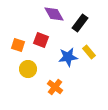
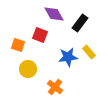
red square: moved 1 px left, 5 px up
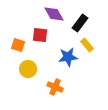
red square: rotated 14 degrees counterclockwise
yellow rectangle: moved 2 px left, 7 px up
orange cross: rotated 14 degrees counterclockwise
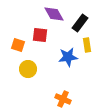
yellow rectangle: rotated 32 degrees clockwise
orange cross: moved 8 px right, 12 px down
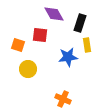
black rectangle: rotated 18 degrees counterclockwise
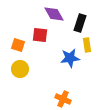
blue star: moved 2 px right, 1 px down
yellow circle: moved 8 px left
